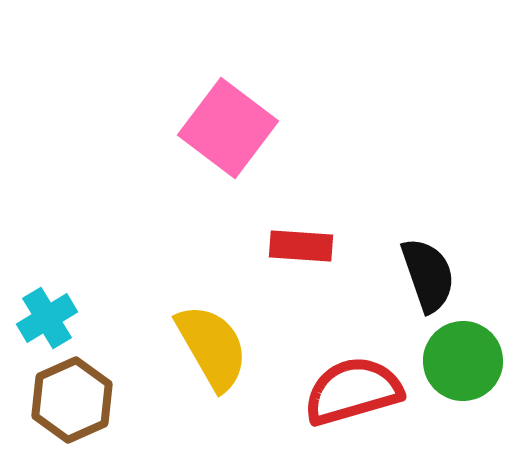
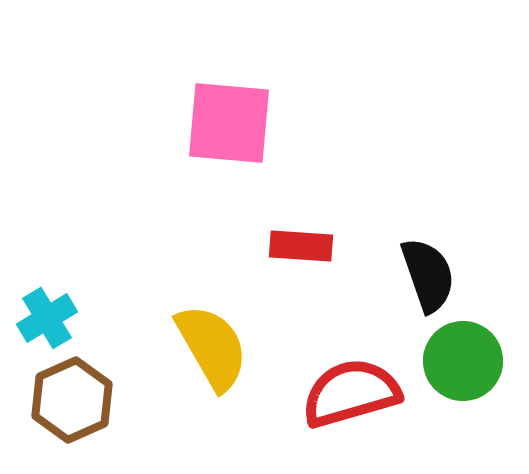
pink square: moved 1 px right, 5 px up; rotated 32 degrees counterclockwise
red semicircle: moved 2 px left, 2 px down
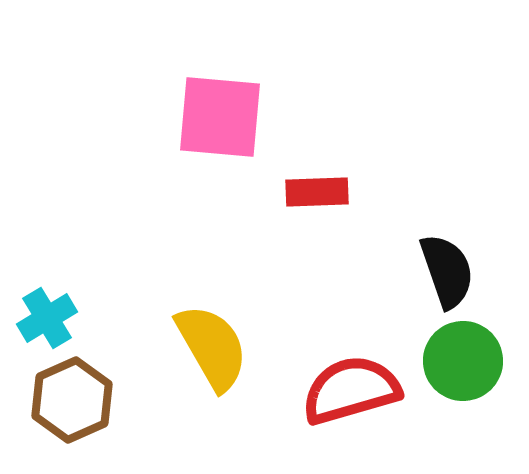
pink square: moved 9 px left, 6 px up
red rectangle: moved 16 px right, 54 px up; rotated 6 degrees counterclockwise
black semicircle: moved 19 px right, 4 px up
red semicircle: moved 3 px up
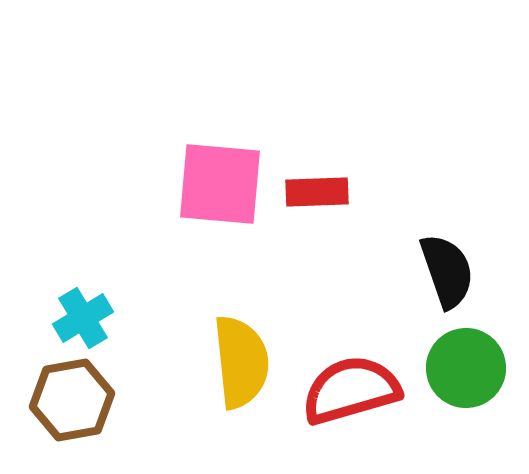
pink square: moved 67 px down
cyan cross: moved 36 px right
yellow semicircle: moved 29 px right, 15 px down; rotated 24 degrees clockwise
green circle: moved 3 px right, 7 px down
brown hexagon: rotated 14 degrees clockwise
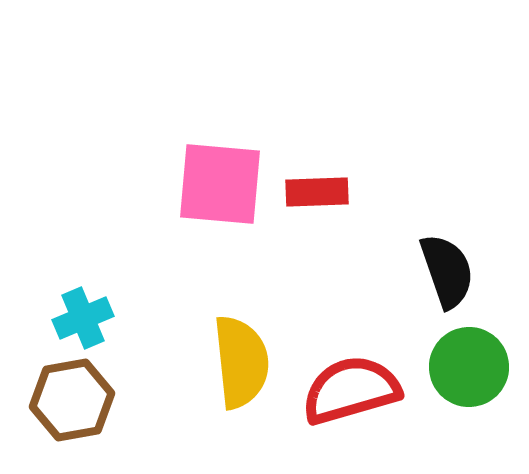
cyan cross: rotated 8 degrees clockwise
green circle: moved 3 px right, 1 px up
